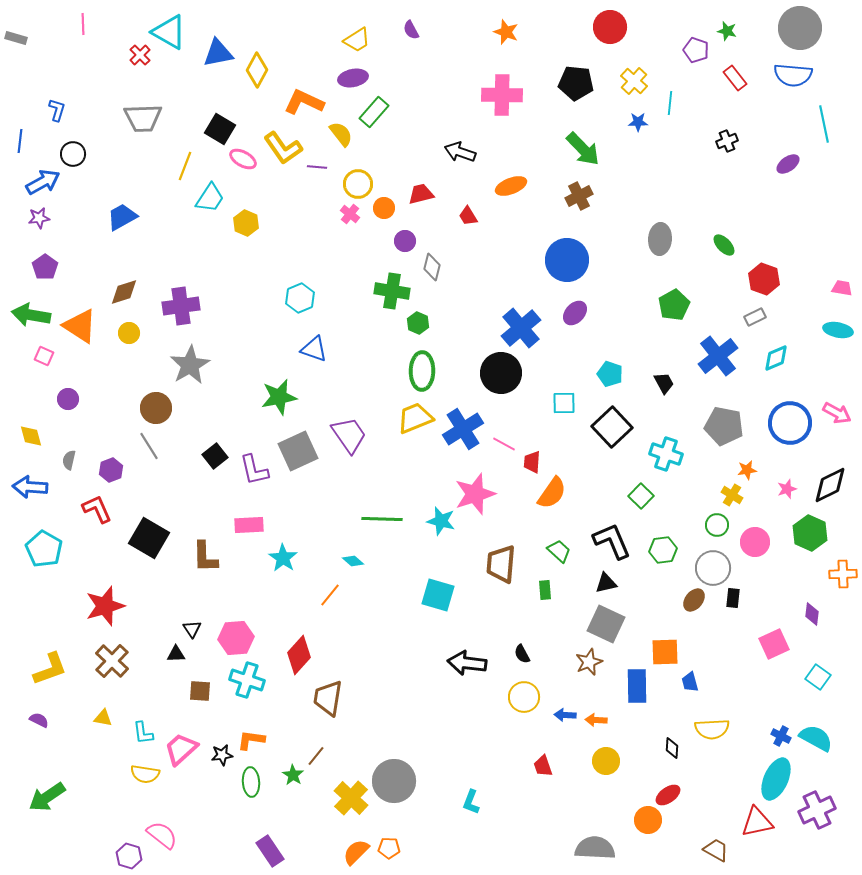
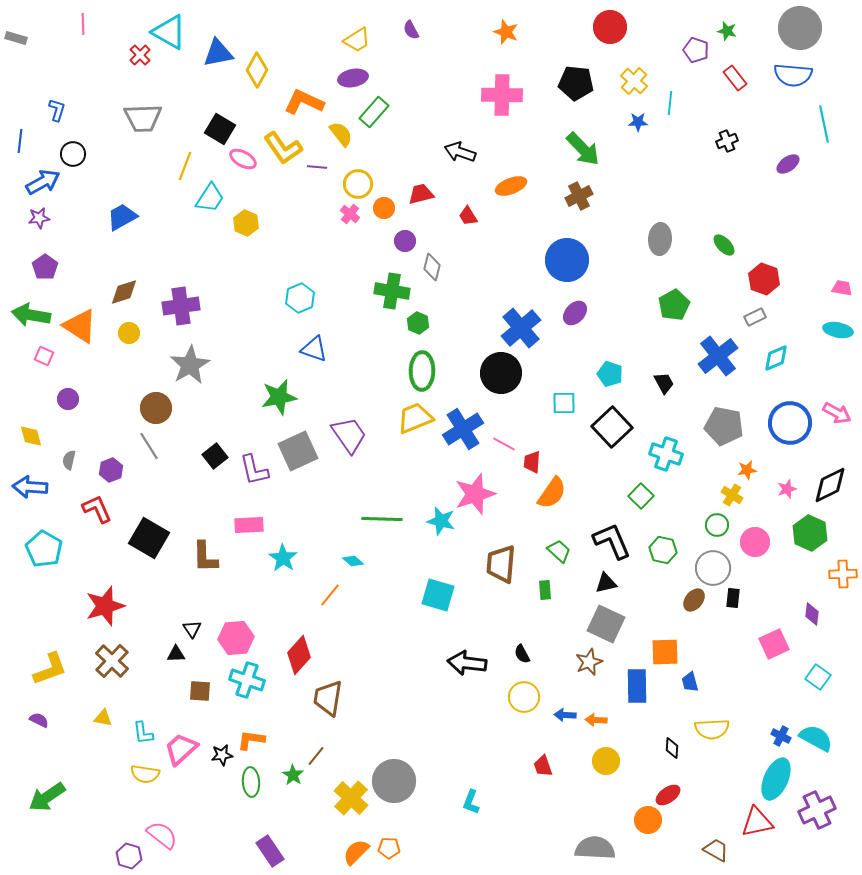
green hexagon at (663, 550): rotated 20 degrees clockwise
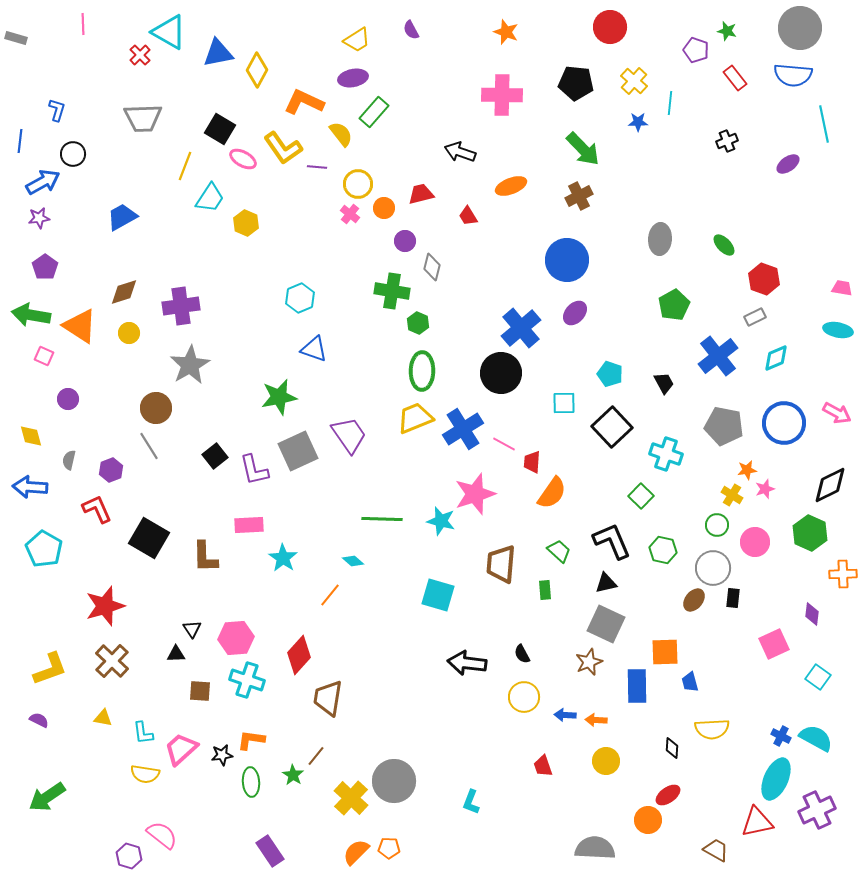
blue circle at (790, 423): moved 6 px left
pink star at (787, 489): moved 22 px left
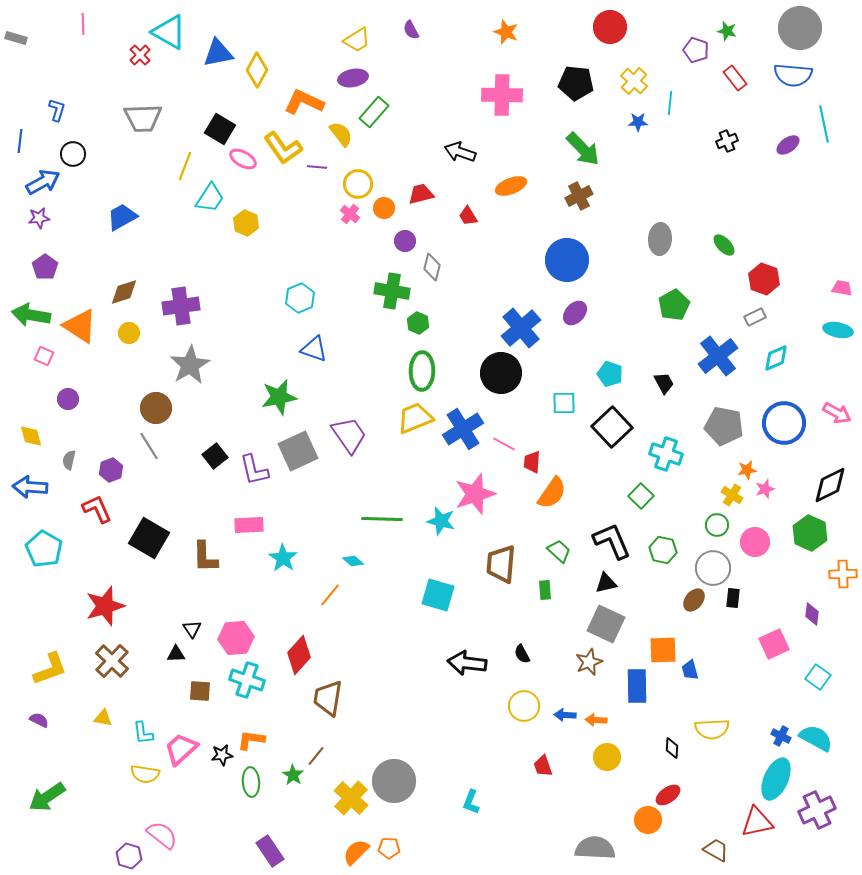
purple ellipse at (788, 164): moved 19 px up
orange square at (665, 652): moved 2 px left, 2 px up
blue trapezoid at (690, 682): moved 12 px up
yellow circle at (524, 697): moved 9 px down
yellow circle at (606, 761): moved 1 px right, 4 px up
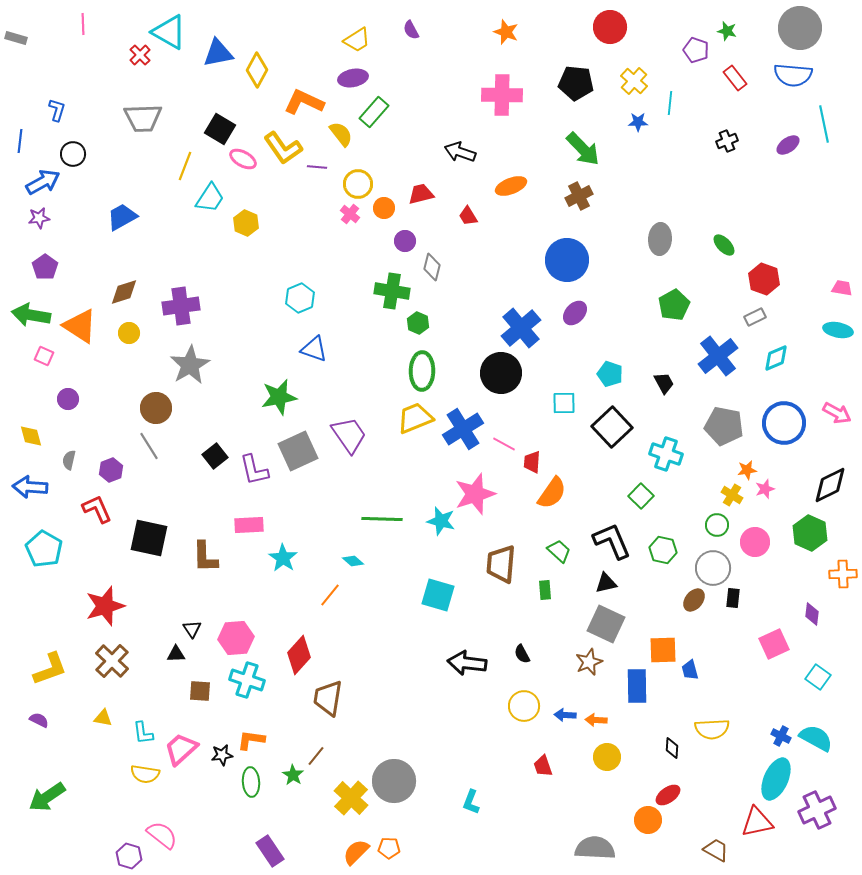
black square at (149, 538): rotated 18 degrees counterclockwise
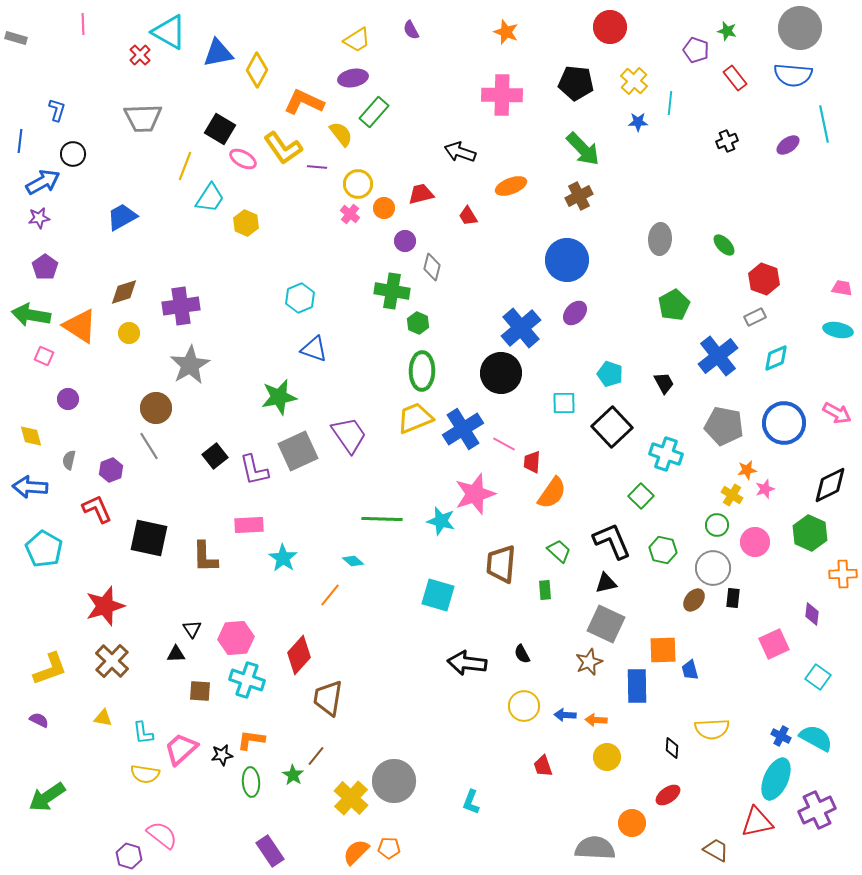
orange circle at (648, 820): moved 16 px left, 3 px down
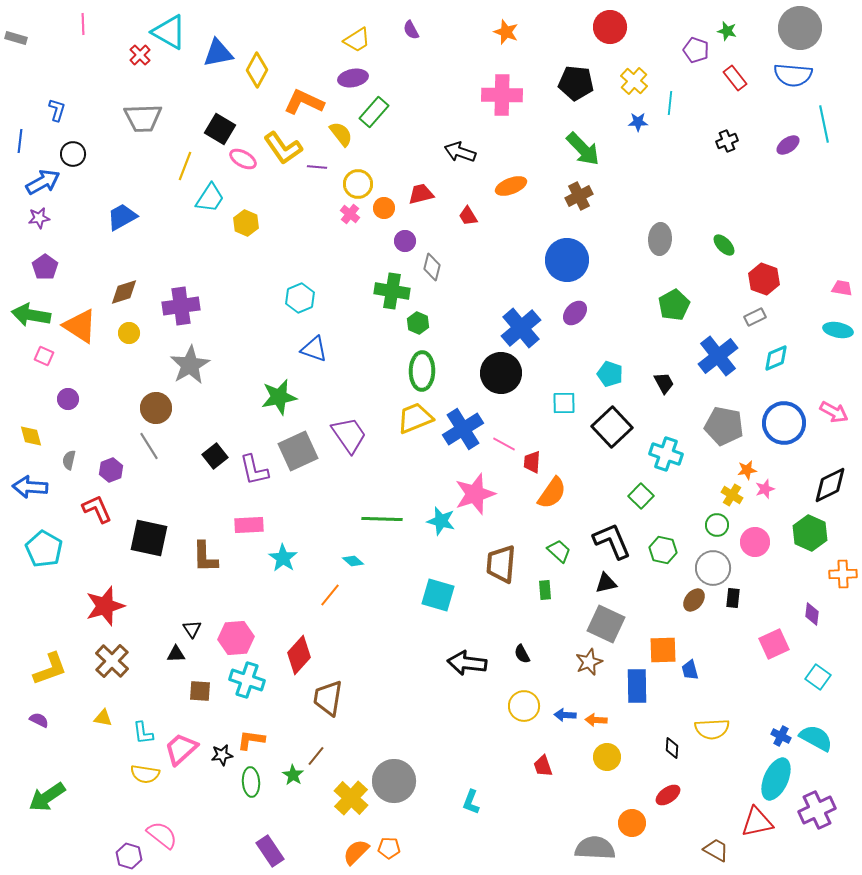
pink arrow at (837, 413): moved 3 px left, 1 px up
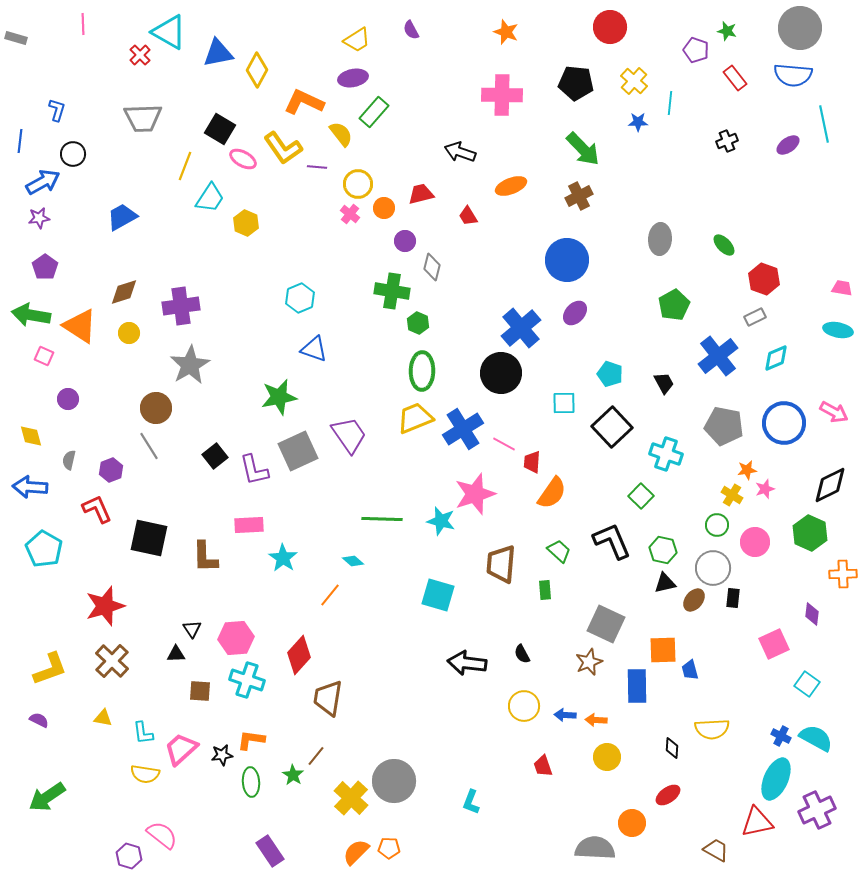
black triangle at (606, 583): moved 59 px right
cyan square at (818, 677): moved 11 px left, 7 px down
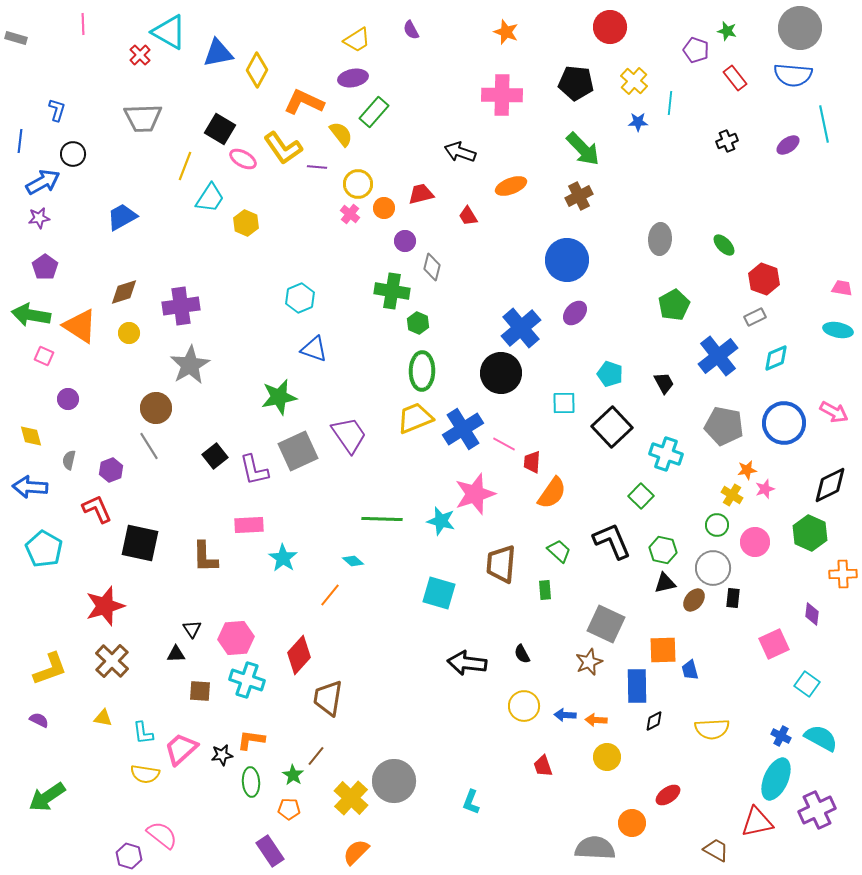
black square at (149, 538): moved 9 px left, 5 px down
cyan square at (438, 595): moved 1 px right, 2 px up
cyan semicircle at (816, 738): moved 5 px right
black diamond at (672, 748): moved 18 px left, 27 px up; rotated 60 degrees clockwise
orange pentagon at (389, 848): moved 100 px left, 39 px up
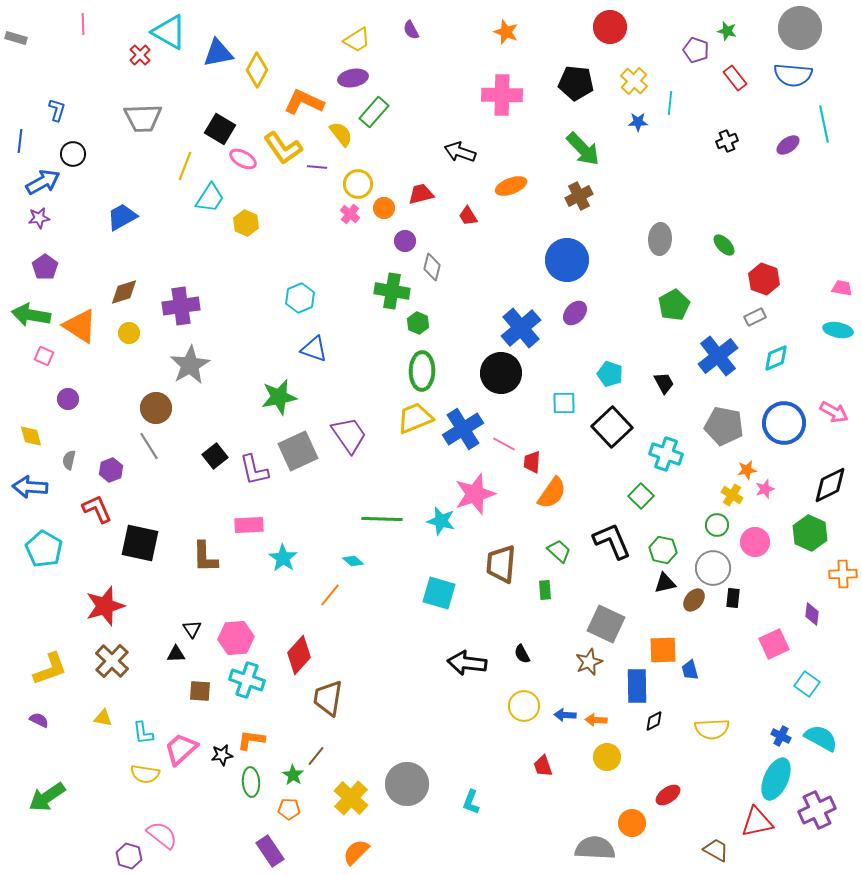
gray circle at (394, 781): moved 13 px right, 3 px down
